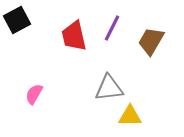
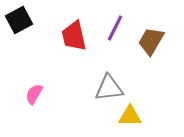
black square: moved 2 px right
purple line: moved 3 px right
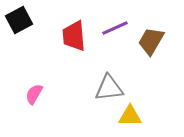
purple line: rotated 40 degrees clockwise
red trapezoid: rotated 8 degrees clockwise
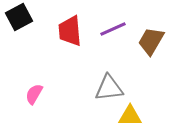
black square: moved 3 px up
purple line: moved 2 px left, 1 px down
red trapezoid: moved 4 px left, 5 px up
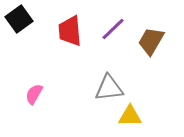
black square: moved 2 px down; rotated 8 degrees counterclockwise
purple line: rotated 20 degrees counterclockwise
